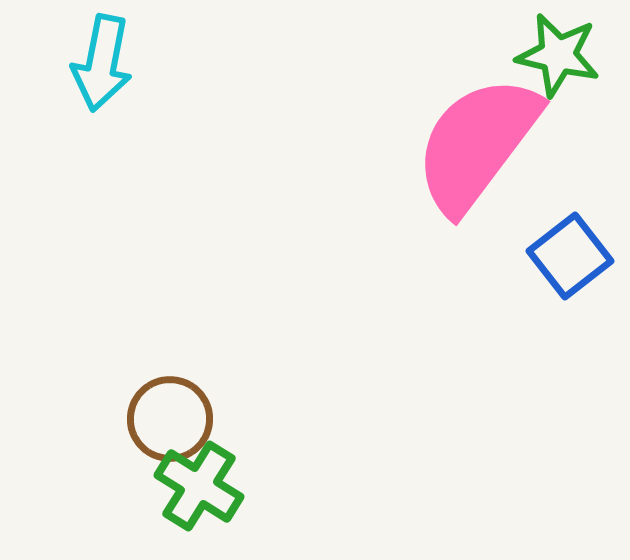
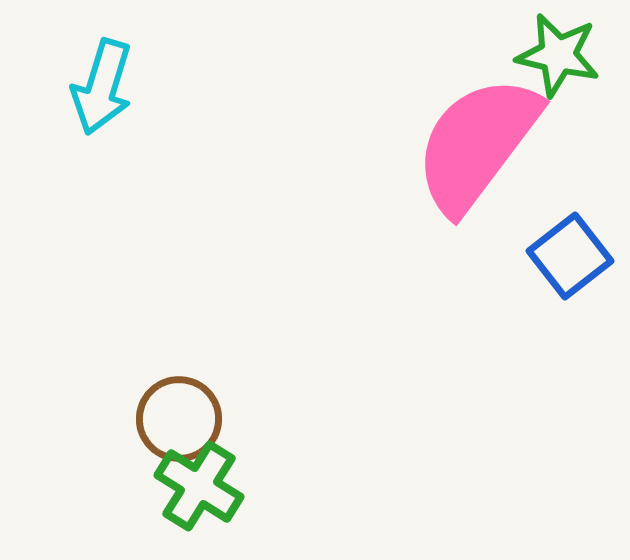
cyan arrow: moved 24 px down; rotated 6 degrees clockwise
brown circle: moved 9 px right
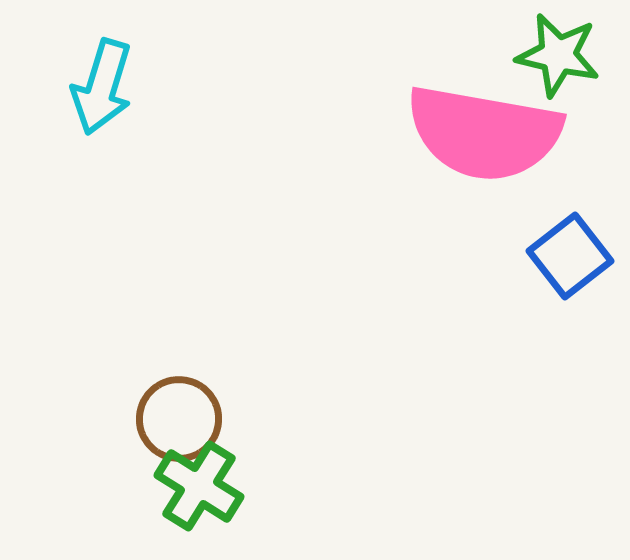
pink semicircle: moved 7 px right, 11 px up; rotated 117 degrees counterclockwise
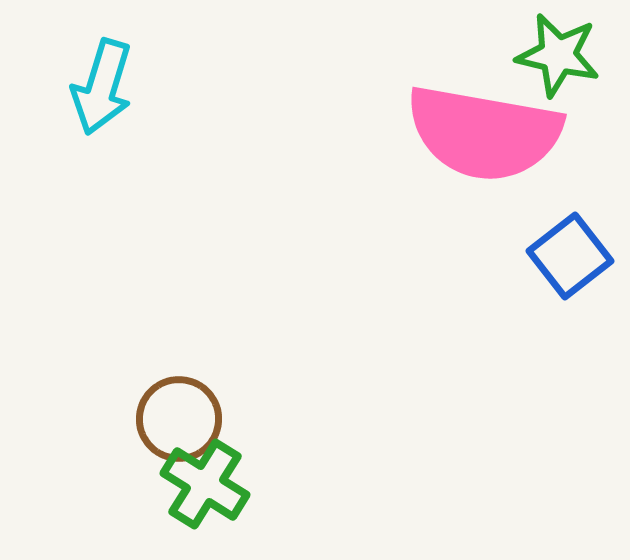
green cross: moved 6 px right, 2 px up
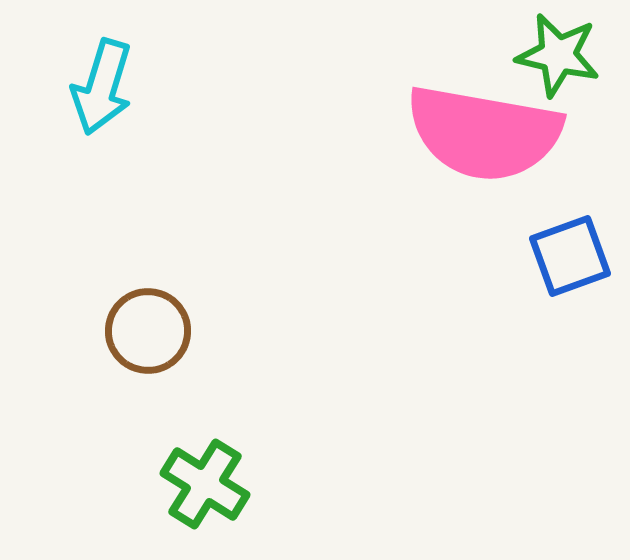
blue square: rotated 18 degrees clockwise
brown circle: moved 31 px left, 88 px up
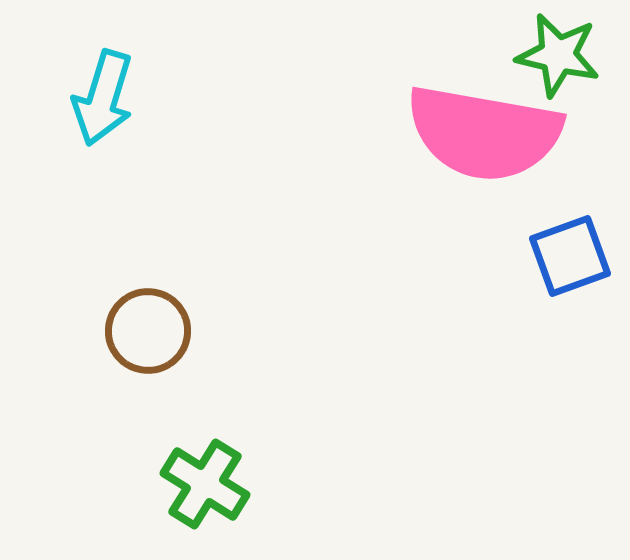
cyan arrow: moved 1 px right, 11 px down
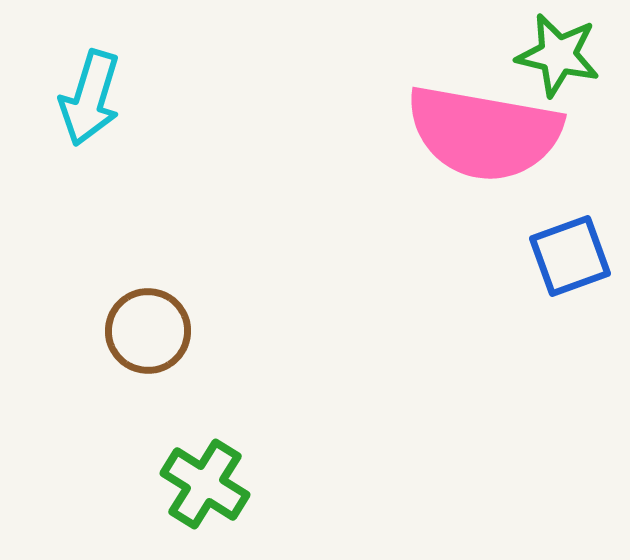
cyan arrow: moved 13 px left
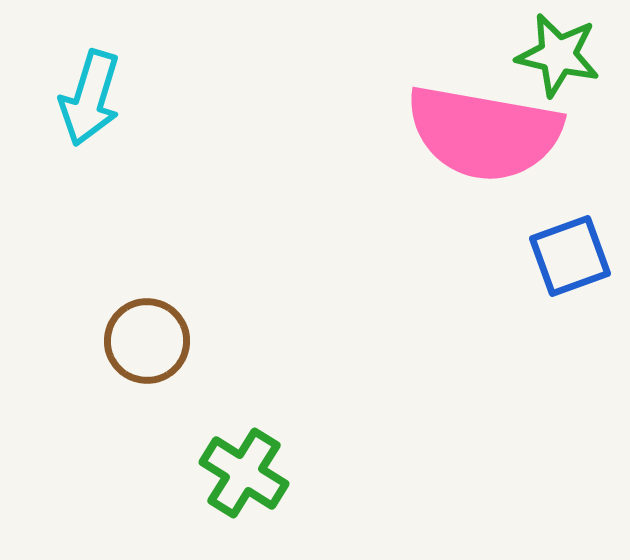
brown circle: moved 1 px left, 10 px down
green cross: moved 39 px right, 11 px up
